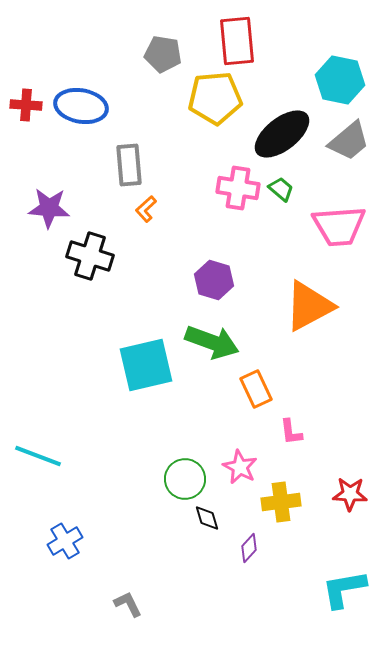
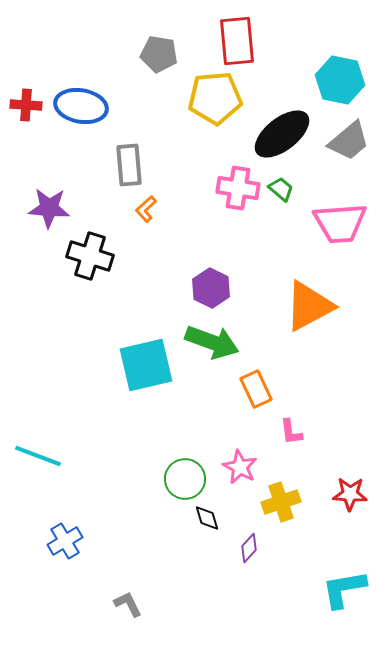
gray pentagon: moved 4 px left
pink trapezoid: moved 1 px right, 3 px up
purple hexagon: moved 3 px left, 8 px down; rotated 9 degrees clockwise
yellow cross: rotated 12 degrees counterclockwise
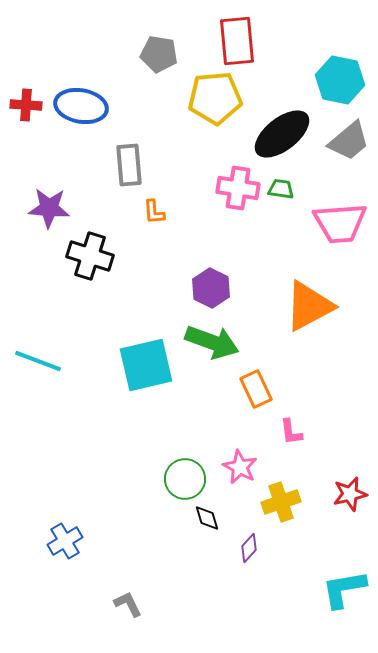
green trapezoid: rotated 32 degrees counterclockwise
orange L-shape: moved 8 px right, 3 px down; rotated 52 degrees counterclockwise
cyan line: moved 95 px up
red star: rotated 16 degrees counterclockwise
